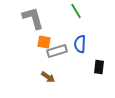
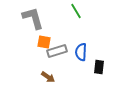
blue semicircle: moved 1 px right, 8 px down
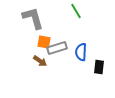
gray rectangle: moved 3 px up
brown arrow: moved 8 px left, 16 px up
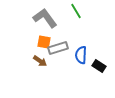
gray L-shape: moved 12 px right; rotated 20 degrees counterclockwise
gray rectangle: moved 1 px right
blue semicircle: moved 3 px down
black rectangle: moved 1 px up; rotated 64 degrees counterclockwise
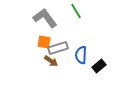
brown arrow: moved 11 px right
black rectangle: rotated 72 degrees counterclockwise
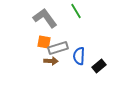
blue semicircle: moved 2 px left, 1 px down
brown arrow: rotated 32 degrees counterclockwise
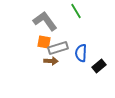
gray L-shape: moved 3 px down
blue semicircle: moved 2 px right, 3 px up
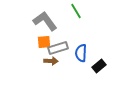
orange square: rotated 16 degrees counterclockwise
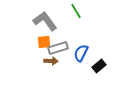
blue semicircle: rotated 24 degrees clockwise
